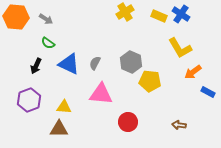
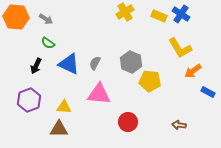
orange arrow: moved 1 px up
pink triangle: moved 2 px left
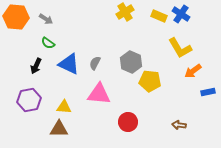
blue rectangle: rotated 40 degrees counterclockwise
purple hexagon: rotated 10 degrees clockwise
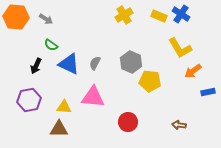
yellow cross: moved 1 px left, 3 px down
green semicircle: moved 3 px right, 2 px down
pink triangle: moved 6 px left, 3 px down
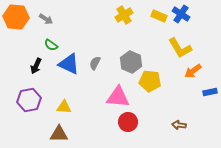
blue rectangle: moved 2 px right
pink triangle: moved 25 px right
brown triangle: moved 5 px down
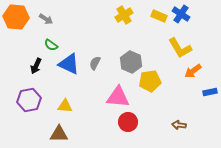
yellow pentagon: rotated 15 degrees counterclockwise
yellow triangle: moved 1 px right, 1 px up
